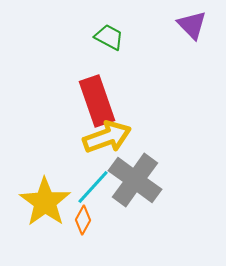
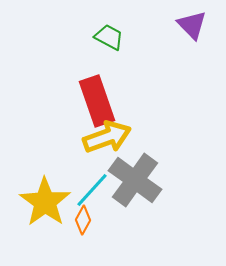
cyan line: moved 1 px left, 3 px down
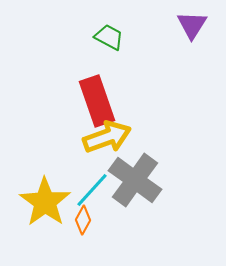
purple triangle: rotated 16 degrees clockwise
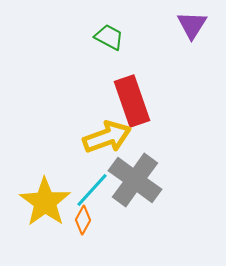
red rectangle: moved 35 px right
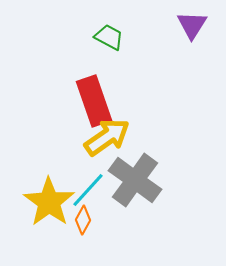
red rectangle: moved 38 px left
yellow arrow: rotated 15 degrees counterclockwise
cyan line: moved 4 px left
yellow star: moved 4 px right
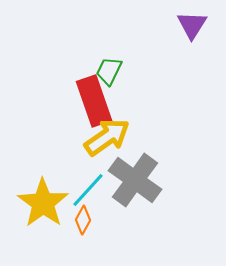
green trapezoid: moved 34 px down; rotated 92 degrees counterclockwise
yellow star: moved 6 px left, 1 px down
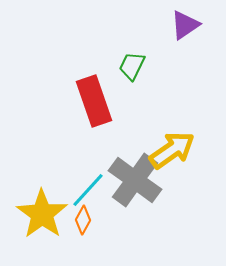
purple triangle: moved 7 px left; rotated 24 degrees clockwise
green trapezoid: moved 23 px right, 5 px up
yellow arrow: moved 65 px right, 13 px down
yellow star: moved 1 px left, 11 px down
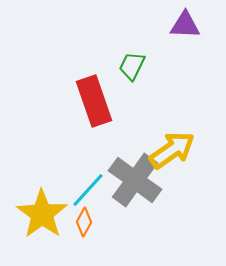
purple triangle: rotated 36 degrees clockwise
orange diamond: moved 1 px right, 2 px down
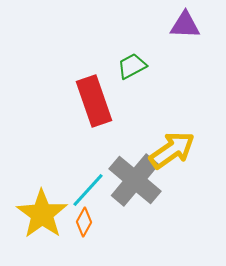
green trapezoid: rotated 36 degrees clockwise
gray cross: rotated 4 degrees clockwise
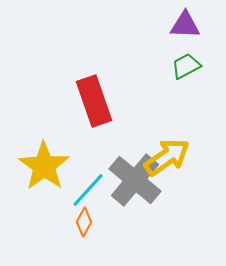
green trapezoid: moved 54 px right
yellow arrow: moved 5 px left, 7 px down
yellow star: moved 2 px right, 48 px up
